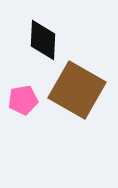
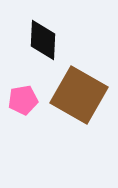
brown square: moved 2 px right, 5 px down
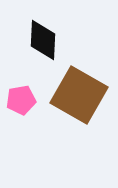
pink pentagon: moved 2 px left
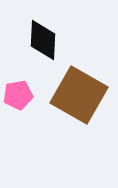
pink pentagon: moved 3 px left, 5 px up
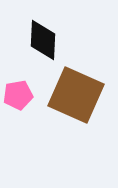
brown square: moved 3 px left; rotated 6 degrees counterclockwise
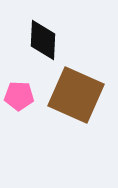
pink pentagon: moved 1 px right, 1 px down; rotated 12 degrees clockwise
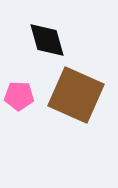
black diamond: moved 4 px right; rotated 18 degrees counterclockwise
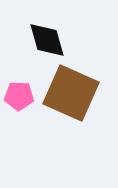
brown square: moved 5 px left, 2 px up
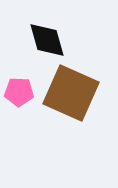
pink pentagon: moved 4 px up
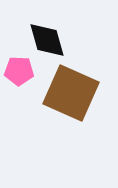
pink pentagon: moved 21 px up
